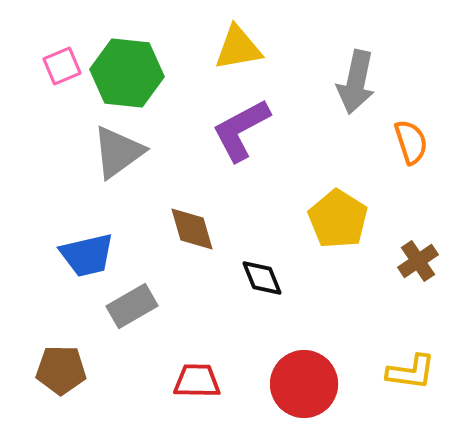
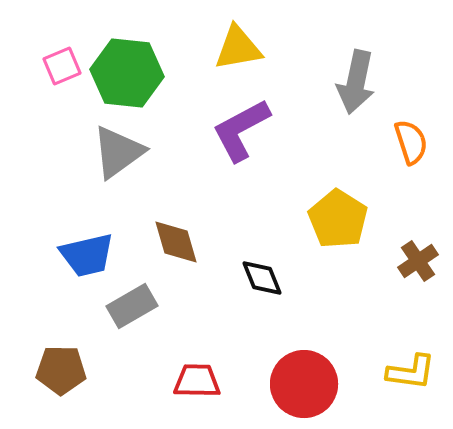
brown diamond: moved 16 px left, 13 px down
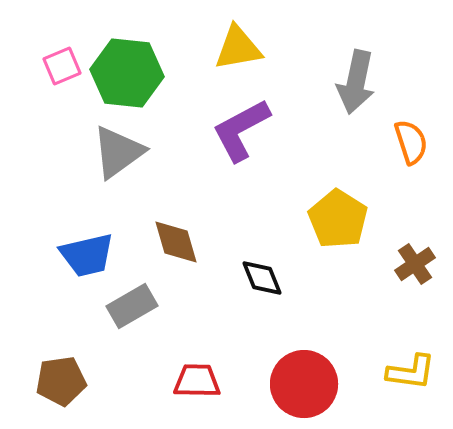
brown cross: moved 3 px left, 3 px down
brown pentagon: moved 11 px down; rotated 9 degrees counterclockwise
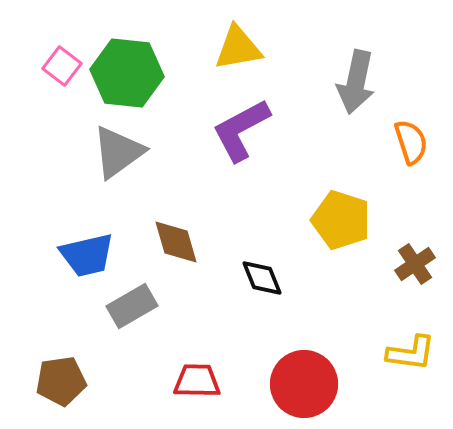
pink square: rotated 30 degrees counterclockwise
yellow pentagon: moved 3 px right, 1 px down; rotated 14 degrees counterclockwise
yellow L-shape: moved 19 px up
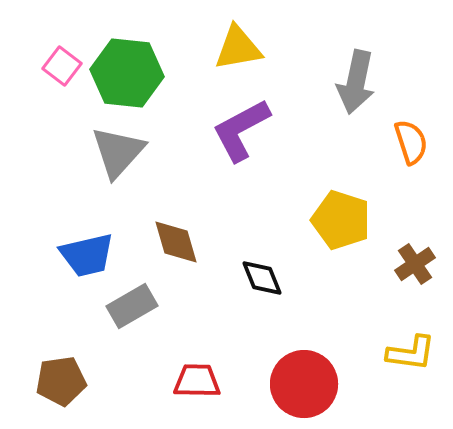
gray triangle: rotated 12 degrees counterclockwise
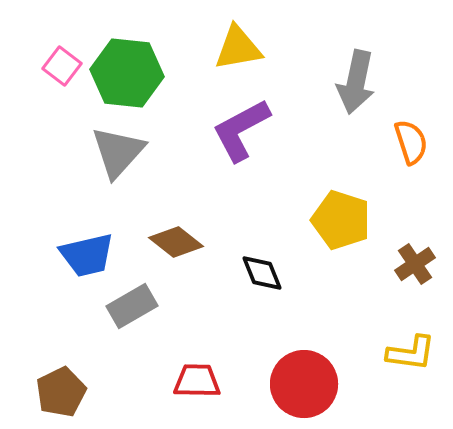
brown diamond: rotated 36 degrees counterclockwise
black diamond: moved 5 px up
brown pentagon: moved 11 px down; rotated 18 degrees counterclockwise
